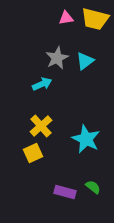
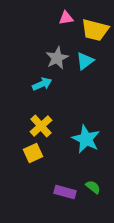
yellow trapezoid: moved 11 px down
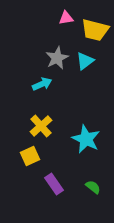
yellow square: moved 3 px left, 3 px down
purple rectangle: moved 11 px left, 8 px up; rotated 40 degrees clockwise
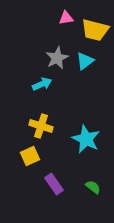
yellow cross: rotated 30 degrees counterclockwise
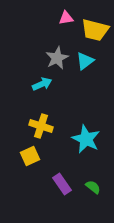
purple rectangle: moved 8 px right
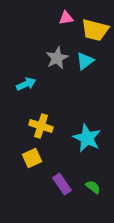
cyan arrow: moved 16 px left
cyan star: moved 1 px right, 1 px up
yellow square: moved 2 px right, 2 px down
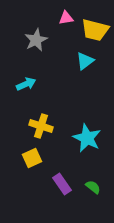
gray star: moved 21 px left, 18 px up
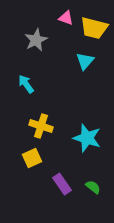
pink triangle: rotated 28 degrees clockwise
yellow trapezoid: moved 1 px left, 2 px up
cyan triangle: rotated 12 degrees counterclockwise
cyan arrow: rotated 102 degrees counterclockwise
cyan star: rotated 8 degrees counterclockwise
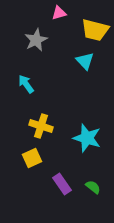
pink triangle: moved 7 px left, 5 px up; rotated 35 degrees counterclockwise
yellow trapezoid: moved 1 px right, 2 px down
cyan triangle: rotated 24 degrees counterclockwise
